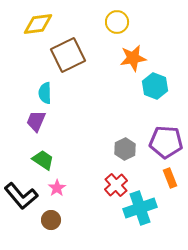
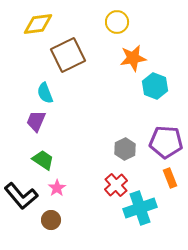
cyan semicircle: rotated 20 degrees counterclockwise
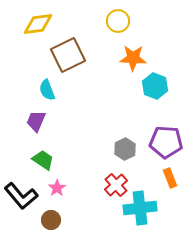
yellow circle: moved 1 px right, 1 px up
orange star: rotated 12 degrees clockwise
cyan semicircle: moved 2 px right, 3 px up
cyan cross: rotated 12 degrees clockwise
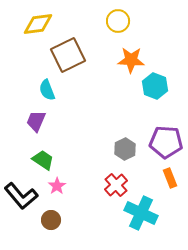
orange star: moved 2 px left, 2 px down
pink star: moved 2 px up
cyan cross: moved 1 px right, 5 px down; rotated 32 degrees clockwise
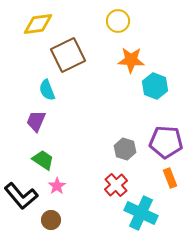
gray hexagon: rotated 15 degrees counterclockwise
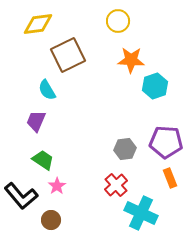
cyan hexagon: rotated 20 degrees clockwise
cyan semicircle: rotated 10 degrees counterclockwise
gray hexagon: rotated 25 degrees counterclockwise
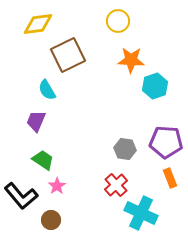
gray hexagon: rotated 15 degrees clockwise
